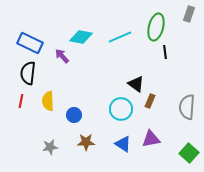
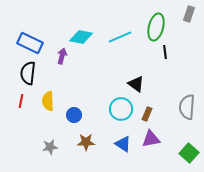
purple arrow: rotated 56 degrees clockwise
brown rectangle: moved 3 px left, 13 px down
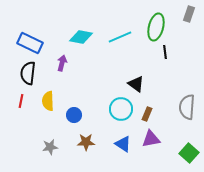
purple arrow: moved 7 px down
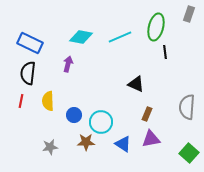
purple arrow: moved 6 px right, 1 px down
black triangle: rotated 12 degrees counterclockwise
cyan circle: moved 20 px left, 13 px down
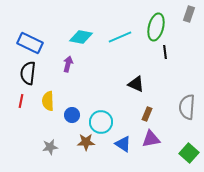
blue circle: moved 2 px left
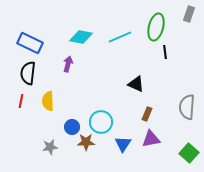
blue circle: moved 12 px down
blue triangle: rotated 30 degrees clockwise
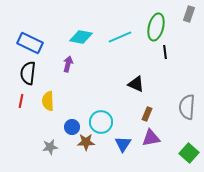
purple triangle: moved 1 px up
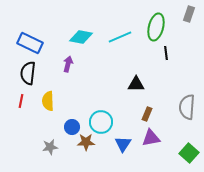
black line: moved 1 px right, 1 px down
black triangle: rotated 24 degrees counterclockwise
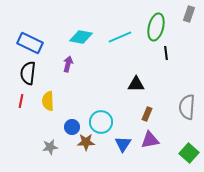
purple triangle: moved 1 px left, 2 px down
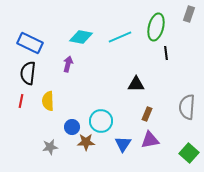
cyan circle: moved 1 px up
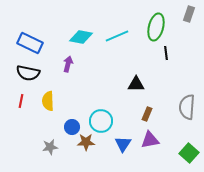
cyan line: moved 3 px left, 1 px up
black semicircle: rotated 85 degrees counterclockwise
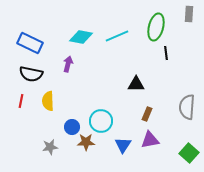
gray rectangle: rotated 14 degrees counterclockwise
black semicircle: moved 3 px right, 1 px down
blue triangle: moved 1 px down
